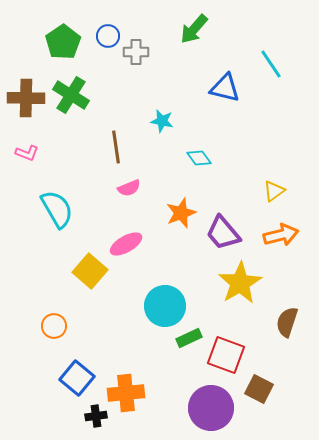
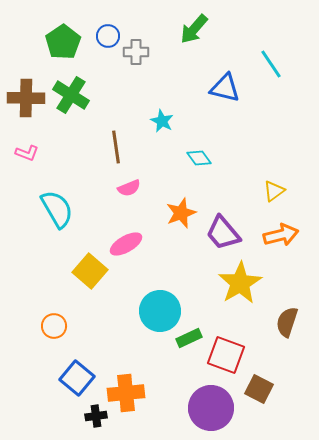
cyan star: rotated 15 degrees clockwise
cyan circle: moved 5 px left, 5 px down
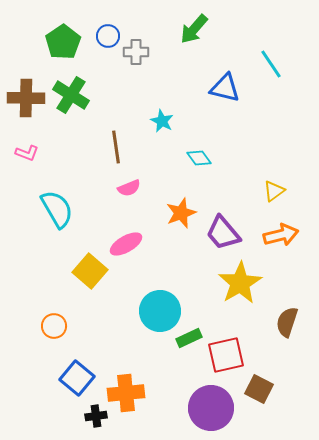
red square: rotated 33 degrees counterclockwise
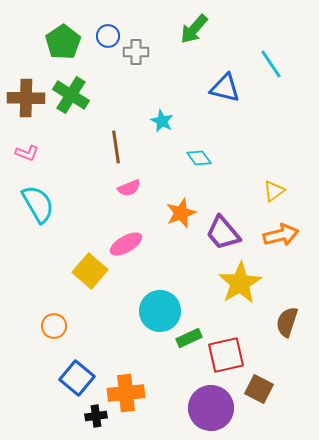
cyan semicircle: moved 19 px left, 5 px up
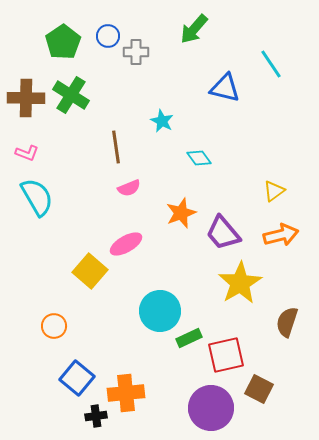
cyan semicircle: moved 1 px left, 7 px up
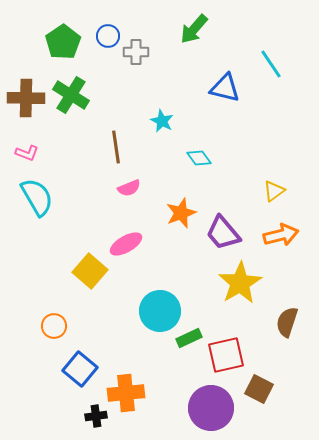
blue square: moved 3 px right, 9 px up
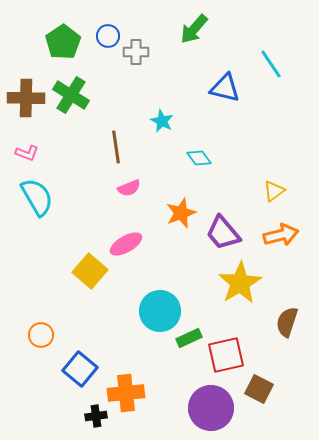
orange circle: moved 13 px left, 9 px down
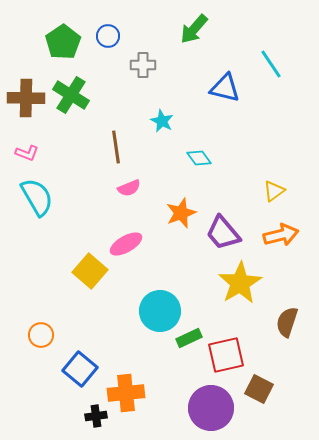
gray cross: moved 7 px right, 13 px down
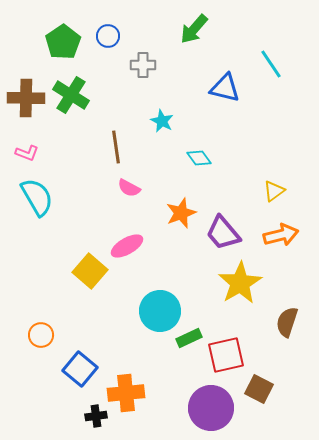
pink semicircle: rotated 50 degrees clockwise
pink ellipse: moved 1 px right, 2 px down
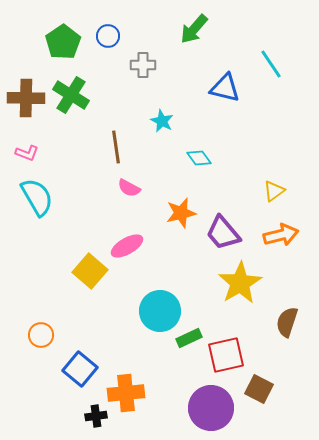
orange star: rotated 8 degrees clockwise
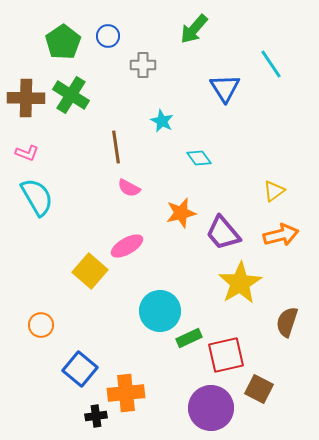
blue triangle: rotated 44 degrees clockwise
orange circle: moved 10 px up
